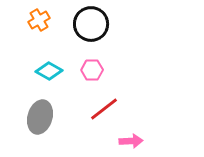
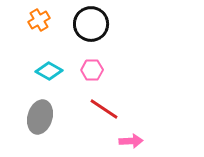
red line: rotated 72 degrees clockwise
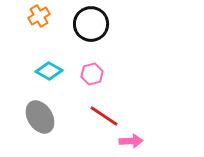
orange cross: moved 4 px up
pink hexagon: moved 4 px down; rotated 15 degrees counterclockwise
red line: moved 7 px down
gray ellipse: rotated 48 degrees counterclockwise
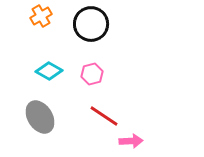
orange cross: moved 2 px right
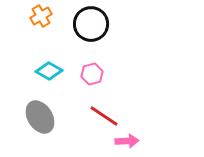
pink arrow: moved 4 px left
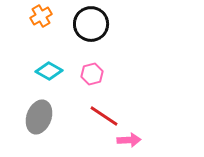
gray ellipse: moved 1 px left; rotated 52 degrees clockwise
pink arrow: moved 2 px right, 1 px up
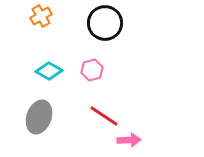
black circle: moved 14 px right, 1 px up
pink hexagon: moved 4 px up
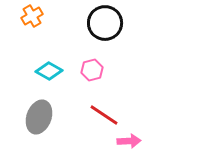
orange cross: moved 9 px left
red line: moved 1 px up
pink arrow: moved 1 px down
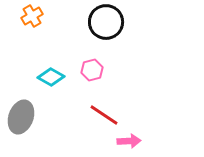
black circle: moved 1 px right, 1 px up
cyan diamond: moved 2 px right, 6 px down
gray ellipse: moved 18 px left
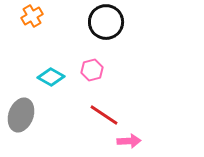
gray ellipse: moved 2 px up
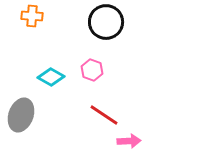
orange cross: rotated 35 degrees clockwise
pink hexagon: rotated 25 degrees counterclockwise
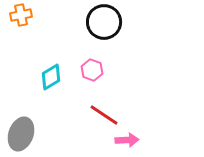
orange cross: moved 11 px left, 1 px up; rotated 15 degrees counterclockwise
black circle: moved 2 px left
cyan diamond: rotated 60 degrees counterclockwise
gray ellipse: moved 19 px down
pink arrow: moved 2 px left, 1 px up
